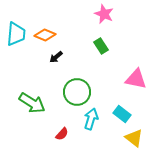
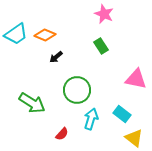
cyan trapezoid: rotated 50 degrees clockwise
green circle: moved 2 px up
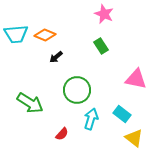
cyan trapezoid: rotated 30 degrees clockwise
green arrow: moved 2 px left
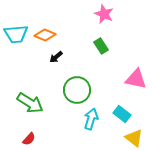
red semicircle: moved 33 px left, 5 px down
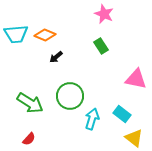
green circle: moved 7 px left, 6 px down
cyan arrow: moved 1 px right
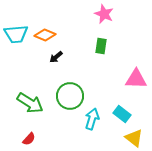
green rectangle: rotated 42 degrees clockwise
pink triangle: rotated 10 degrees counterclockwise
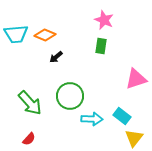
pink star: moved 6 px down
pink triangle: rotated 20 degrees counterclockwise
green arrow: rotated 16 degrees clockwise
cyan rectangle: moved 2 px down
cyan arrow: rotated 75 degrees clockwise
yellow triangle: rotated 30 degrees clockwise
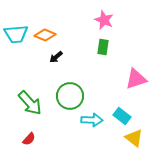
green rectangle: moved 2 px right, 1 px down
cyan arrow: moved 1 px down
yellow triangle: rotated 30 degrees counterclockwise
